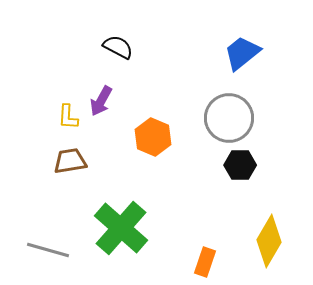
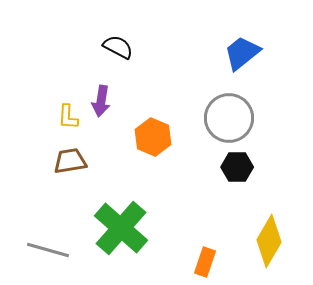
purple arrow: rotated 20 degrees counterclockwise
black hexagon: moved 3 px left, 2 px down
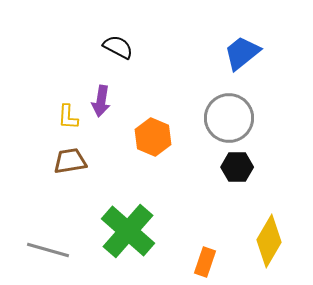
green cross: moved 7 px right, 3 px down
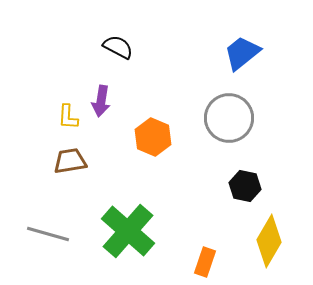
black hexagon: moved 8 px right, 19 px down; rotated 12 degrees clockwise
gray line: moved 16 px up
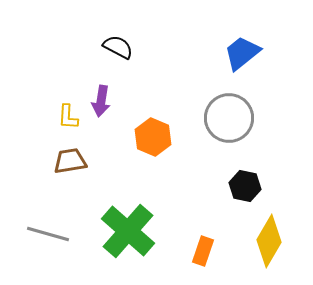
orange rectangle: moved 2 px left, 11 px up
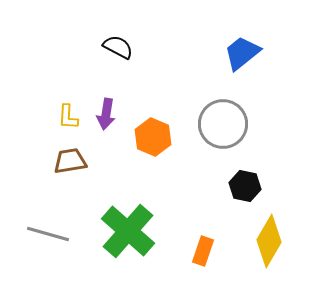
purple arrow: moved 5 px right, 13 px down
gray circle: moved 6 px left, 6 px down
